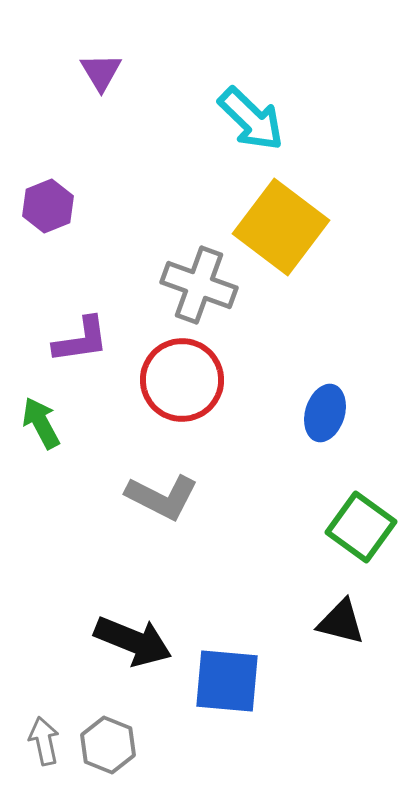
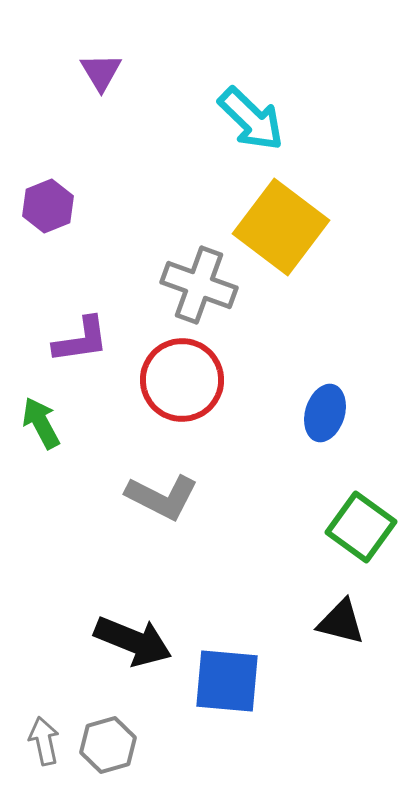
gray hexagon: rotated 22 degrees clockwise
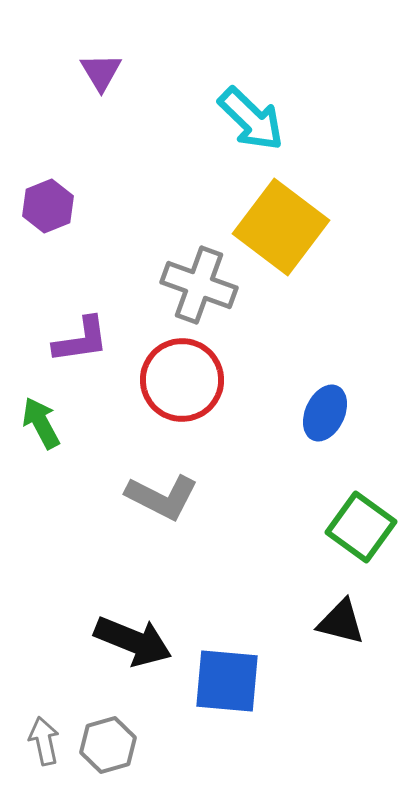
blue ellipse: rotated 8 degrees clockwise
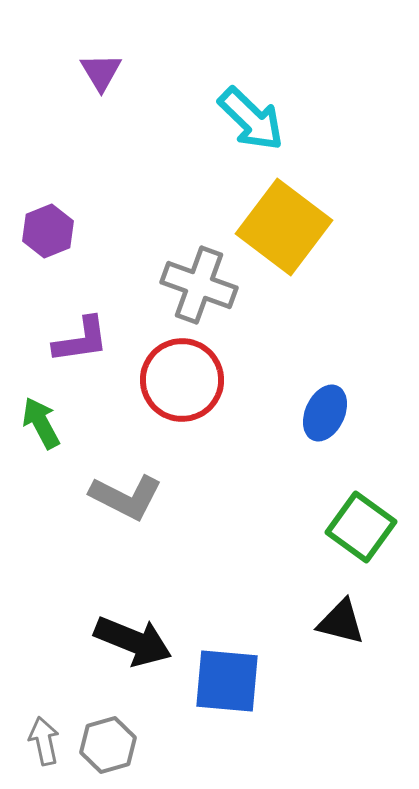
purple hexagon: moved 25 px down
yellow square: moved 3 px right
gray L-shape: moved 36 px left
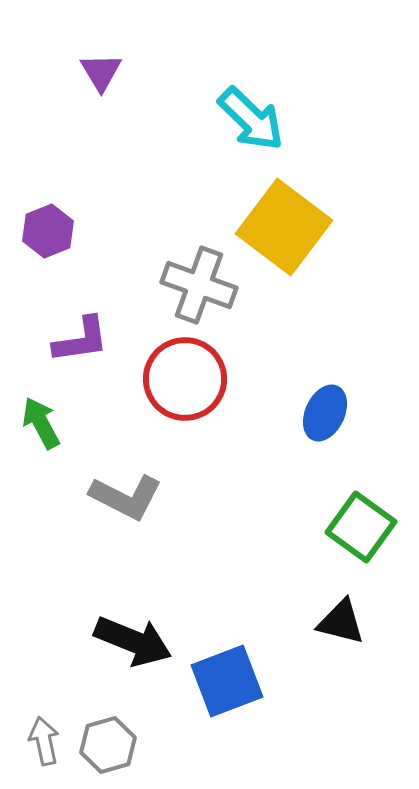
red circle: moved 3 px right, 1 px up
blue square: rotated 26 degrees counterclockwise
